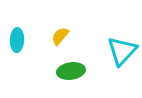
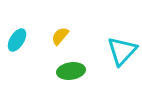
cyan ellipse: rotated 30 degrees clockwise
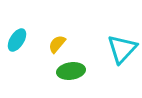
yellow semicircle: moved 3 px left, 8 px down
cyan triangle: moved 2 px up
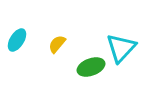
cyan triangle: moved 1 px left, 1 px up
green ellipse: moved 20 px right, 4 px up; rotated 12 degrees counterclockwise
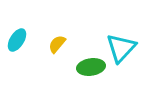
green ellipse: rotated 12 degrees clockwise
